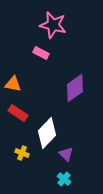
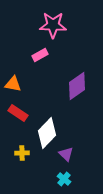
pink star: rotated 12 degrees counterclockwise
pink rectangle: moved 1 px left, 2 px down; rotated 56 degrees counterclockwise
purple diamond: moved 2 px right, 2 px up
yellow cross: rotated 24 degrees counterclockwise
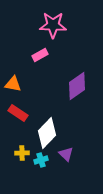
cyan cross: moved 23 px left, 19 px up; rotated 32 degrees clockwise
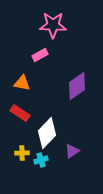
orange triangle: moved 9 px right, 1 px up
red rectangle: moved 2 px right
purple triangle: moved 6 px right, 3 px up; rotated 42 degrees clockwise
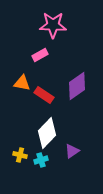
red rectangle: moved 24 px right, 18 px up
yellow cross: moved 2 px left, 2 px down; rotated 16 degrees clockwise
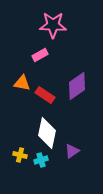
red rectangle: moved 1 px right
white diamond: rotated 32 degrees counterclockwise
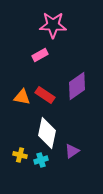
orange triangle: moved 14 px down
